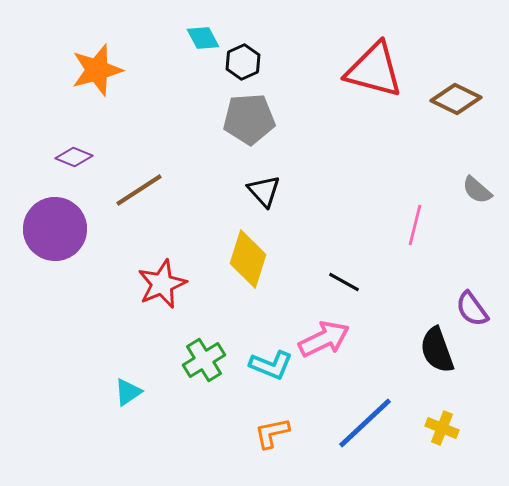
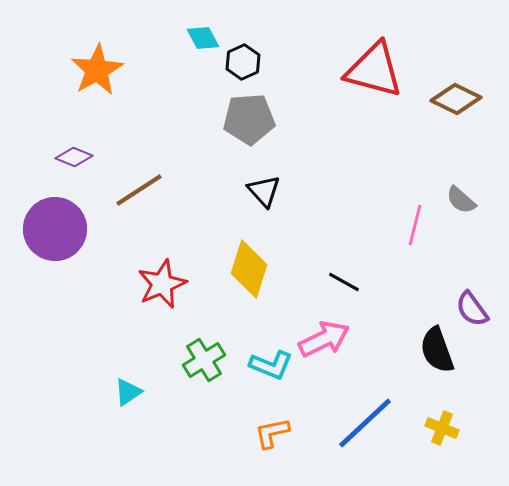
orange star: rotated 14 degrees counterclockwise
gray semicircle: moved 16 px left, 10 px down
yellow diamond: moved 1 px right, 10 px down
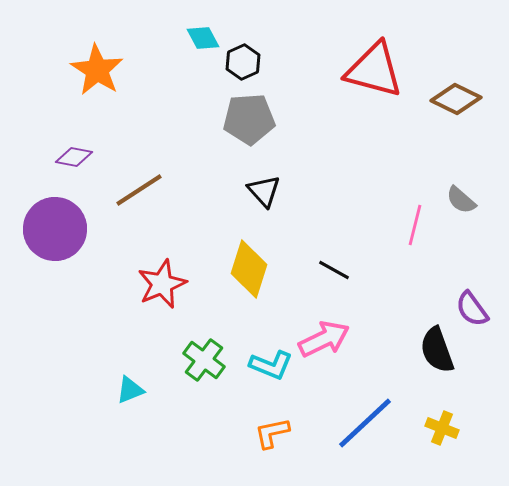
orange star: rotated 10 degrees counterclockwise
purple diamond: rotated 12 degrees counterclockwise
black line: moved 10 px left, 12 px up
green cross: rotated 21 degrees counterclockwise
cyan triangle: moved 2 px right, 2 px up; rotated 12 degrees clockwise
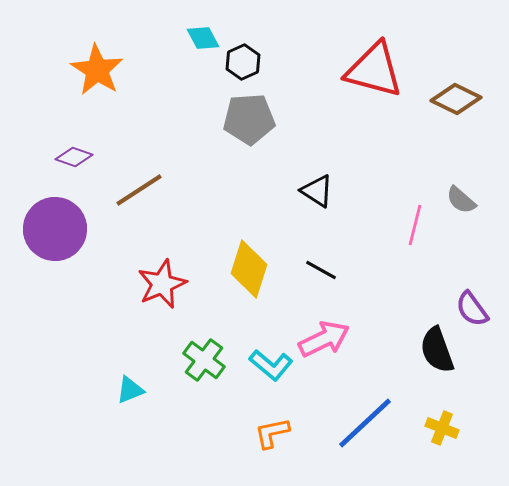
purple diamond: rotated 9 degrees clockwise
black triangle: moved 53 px right; rotated 15 degrees counterclockwise
black line: moved 13 px left
cyan L-shape: rotated 18 degrees clockwise
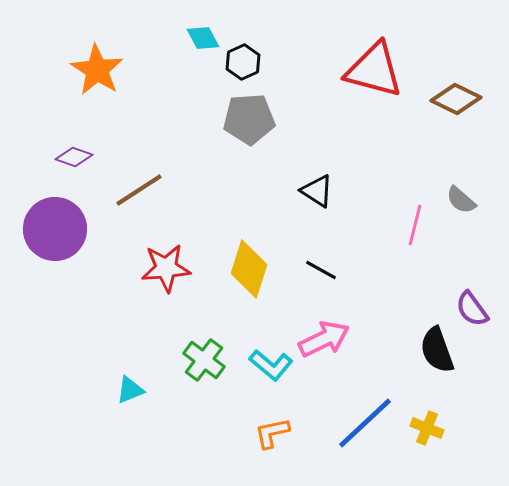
red star: moved 4 px right, 16 px up; rotated 18 degrees clockwise
yellow cross: moved 15 px left
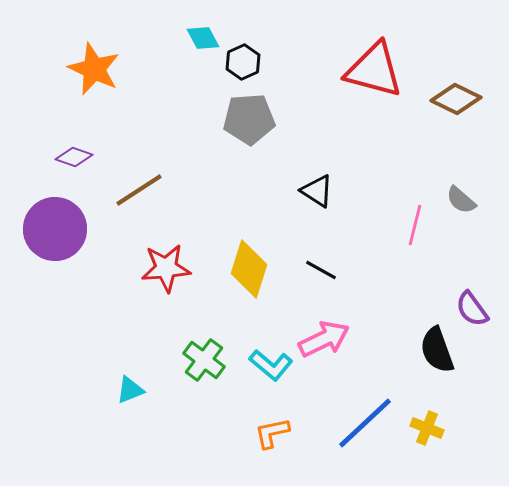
orange star: moved 3 px left, 1 px up; rotated 8 degrees counterclockwise
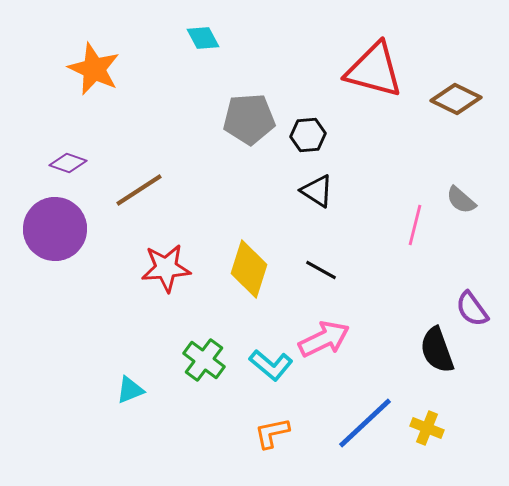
black hexagon: moved 65 px right, 73 px down; rotated 20 degrees clockwise
purple diamond: moved 6 px left, 6 px down
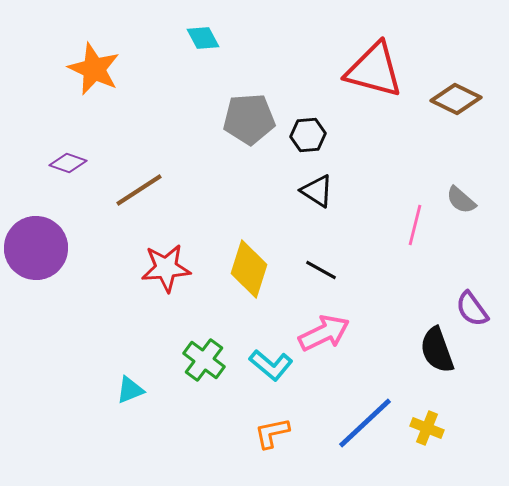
purple circle: moved 19 px left, 19 px down
pink arrow: moved 6 px up
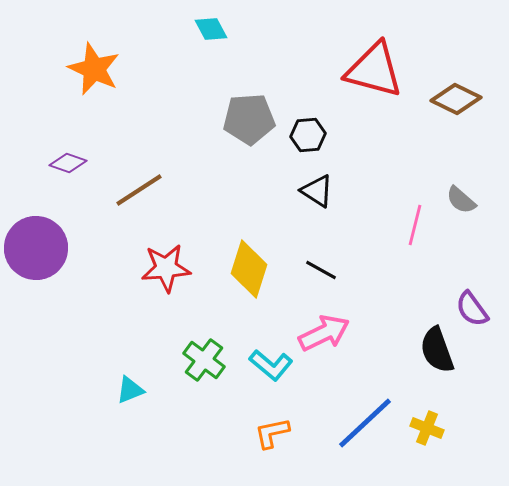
cyan diamond: moved 8 px right, 9 px up
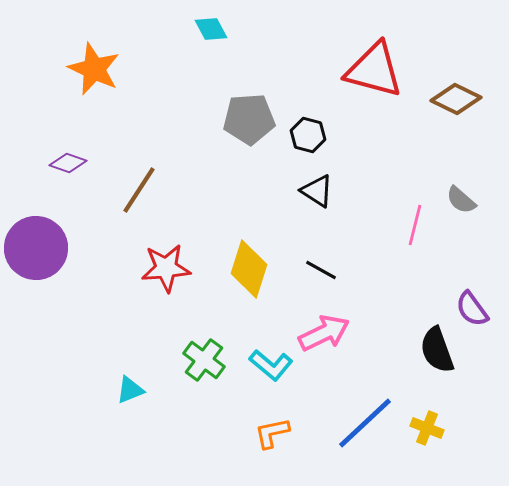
black hexagon: rotated 20 degrees clockwise
brown line: rotated 24 degrees counterclockwise
